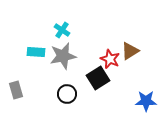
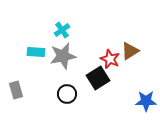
cyan cross: rotated 21 degrees clockwise
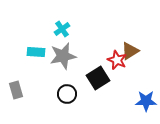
cyan cross: moved 1 px up
red star: moved 7 px right, 1 px down
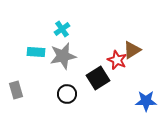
brown triangle: moved 2 px right, 1 px up
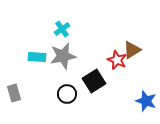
cyan rectangle: moved 1 px right, 5 px down
black square: moved 4 px left, 3 px down
gray rectangle: moved 2 px left, 3 px down
blue star: rotated 20 degrees clockwise
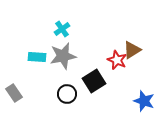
gray rectangle: rotated 18 degrees counterclockwise
blue star: moved 2 px left
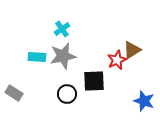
red star: rotated 24 degrees clockwise
black square: rotated 30 degrees clockwise
gray rectangle: rotated 24 degrees counterclockwise
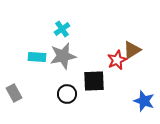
gray rectangle: rotated 30 degrees clockwise
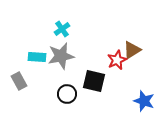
gray star: moved 2 px left
black square: rotated 15 degrees clockwise
gray rectangle: moved 5 px right, 12 px up
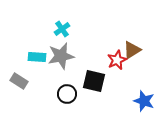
gray rectangle: rotated 30 degrees counterclockwise
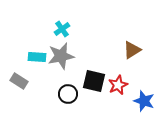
red star: moved 1 px right, 25 px down
black circle: moved 1 px right
